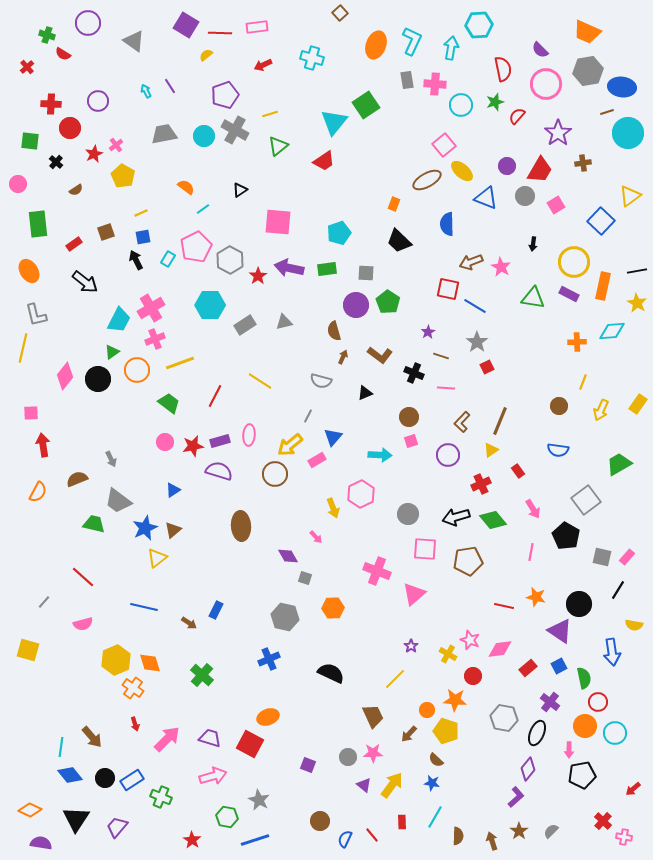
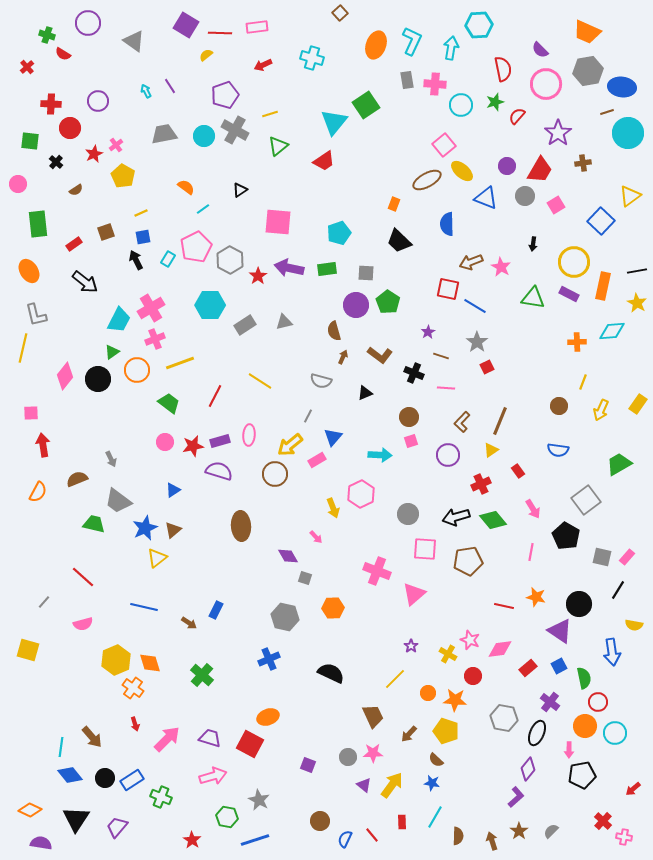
orange circle at (427, 710): moved 1 px right, 17 px up
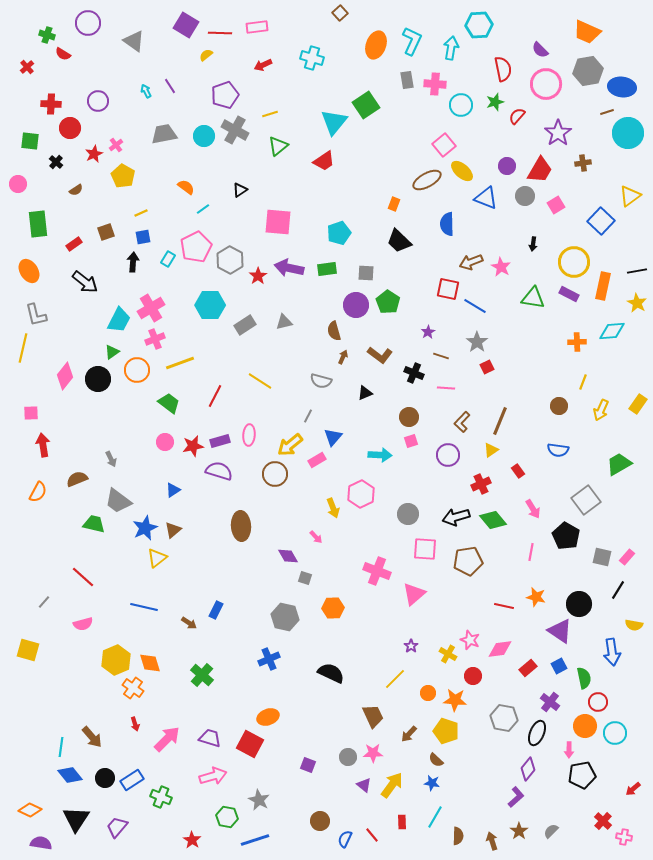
black arrow at (136, 260): moved 3 px left, 2 px down; rotated 30 degrees clockwise
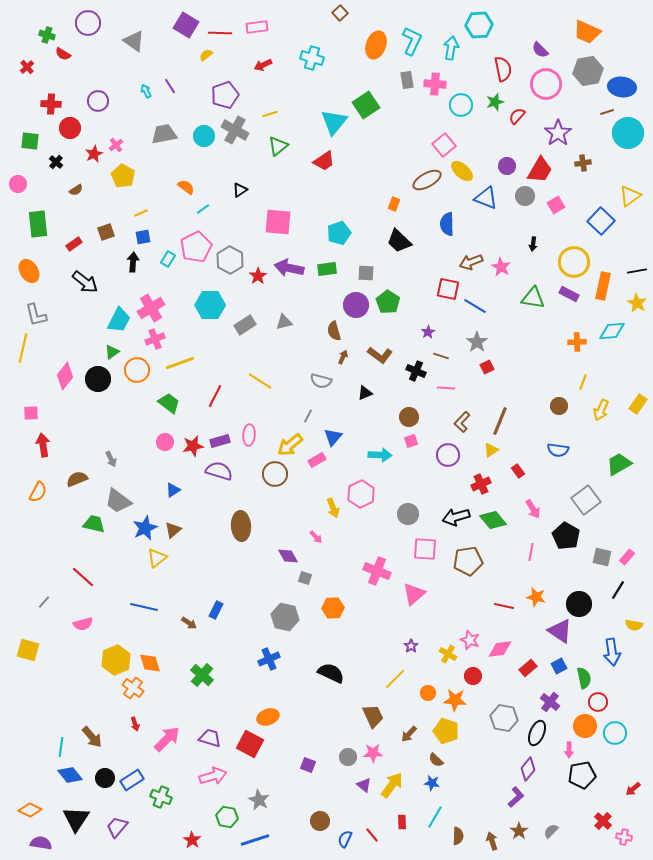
black cross at (414, 373): moved 2 px right, 2 px up
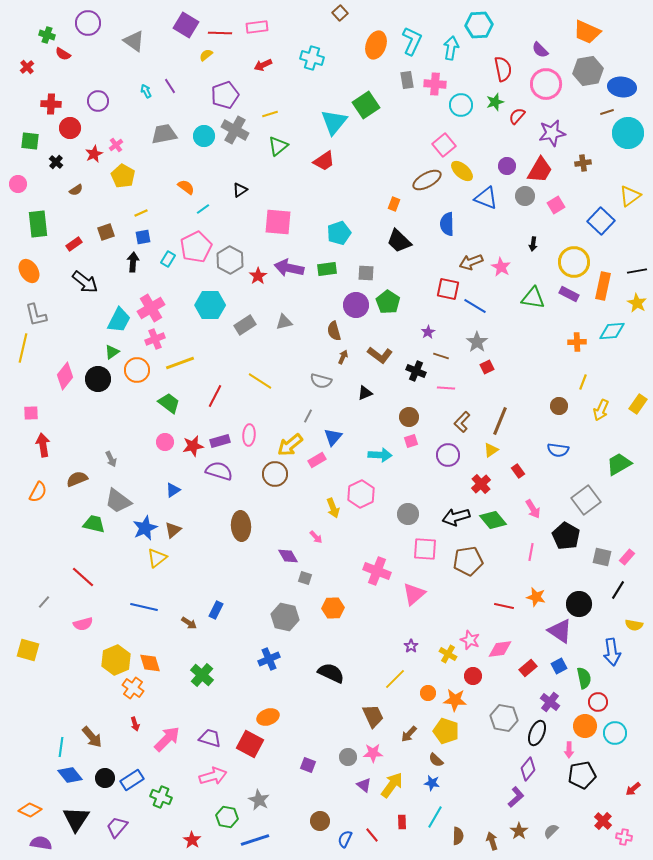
purple star at (558, 133): moved 6 px left; rotated 24 degrees clockwise
red cross at (481, 484): rotated 18 degrees counterclockwise
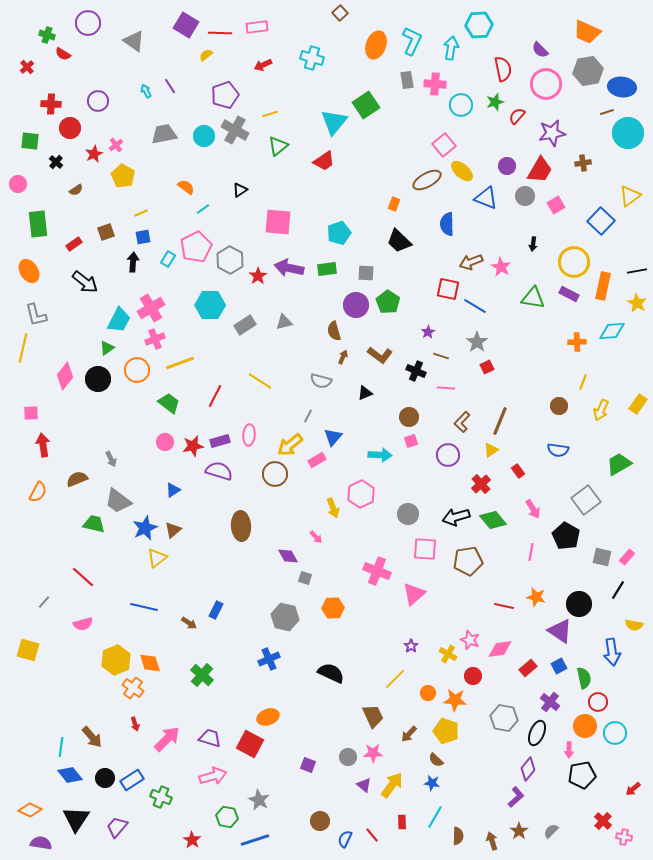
green triangle at (112, 352): moved 5 px left, 4 px up
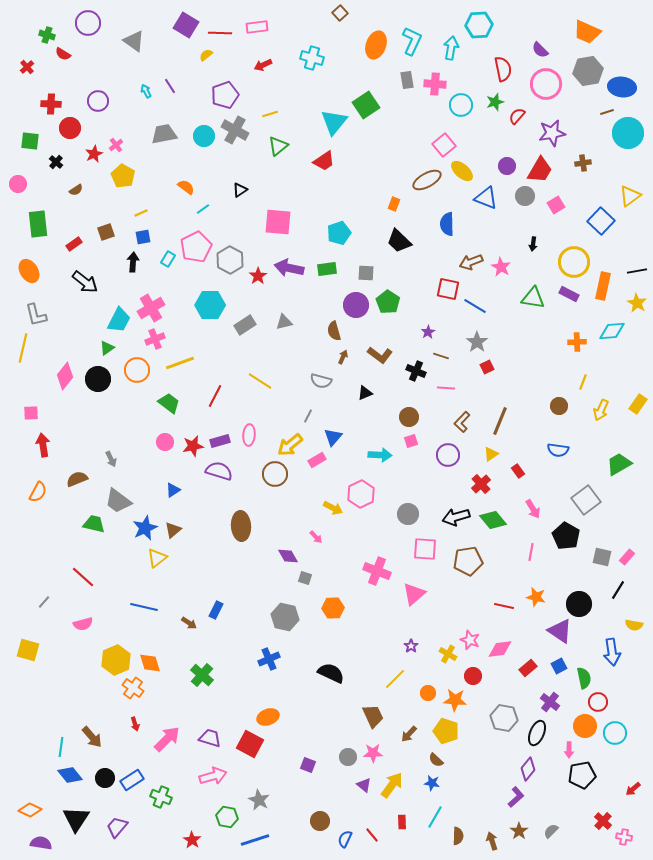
yellow triangle at (491, 450): moved 4 px down
yellow arrow at (333, 508): rotated 42 degrees counterclockwise
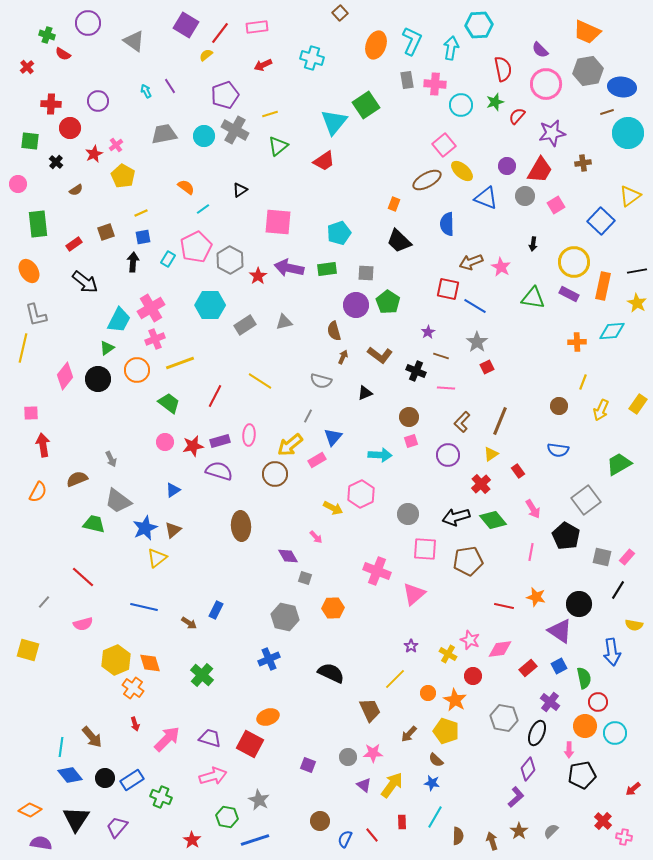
red line at (220, 33): rotated 55 degrees counterclockwise
orange star at (455, 700): rotated 25 degrees clockwise
brown trapezoid at (373, 716): moved 3 px left, 6 px up
